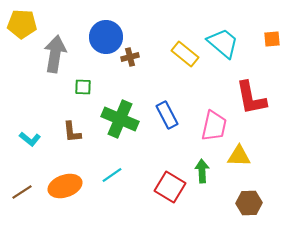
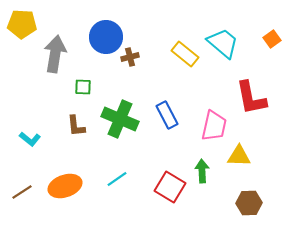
orange square: rotated 30 degrees counterclockwise
brown L-shape: moved 4 px right, 6 px up
cyan line: moved 5 px right, 4 px down
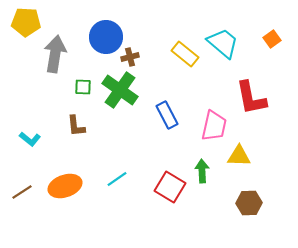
yellow pentagon: moved 4 px right, 2 px up
green cross: moved 29 px up; rotated 12 degrees clockwise
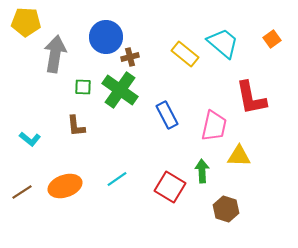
brown hexagon: moved 23 px left, 6 px down; rotated 20 degrees clockwise
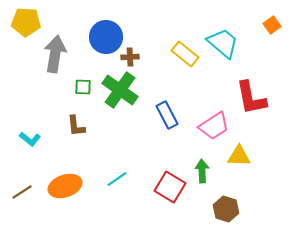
orange square: moved 14 px up
brown cross: rotated 12 degrees clockwise
pink trapezoid: rotated 44 degrees clockwise
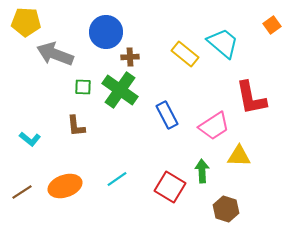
blue circle: moved 5 px up
gray arrow: rotated 78 degrees counterclockwise
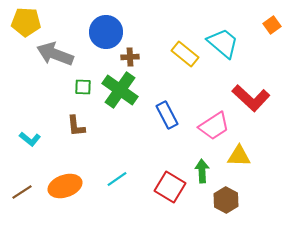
red L-shape: rotated 36 degrees counterclockwise
brown hexagon: moved 9 px up; rotated 10 degrees clockwise
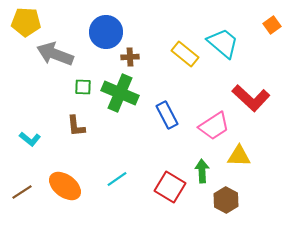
green cross: moved 3 px down; rotated 12 degrees counterclockwise
orange ellipse: rotated 56 degrees clockwise
